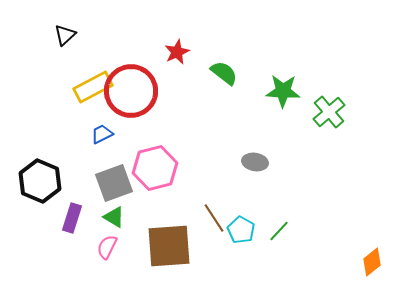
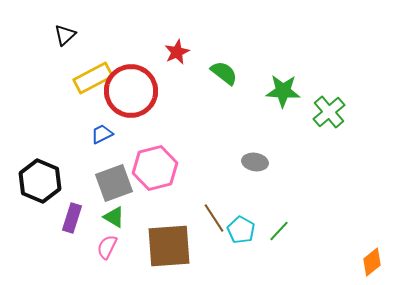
yellow rectangle: moved 9 px up
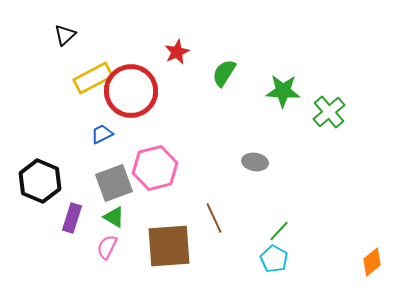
green semicircle: rotated 96 degrees counterclockwise
brown line: rotated 8 degrees clockwise
cyan pentagon: moved 33 px right, 29 px down
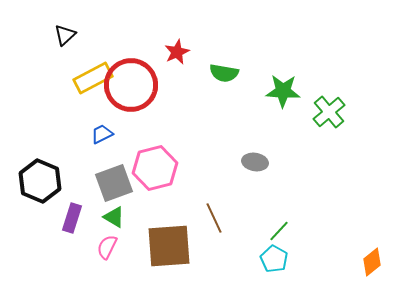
green semicircle: rotated 112 degrees counterclockwise
red circle: moved 6 px up
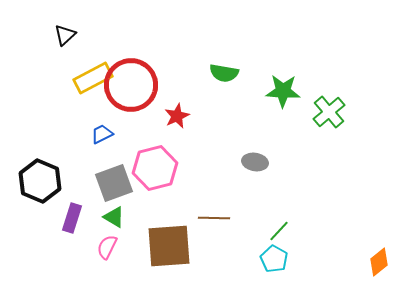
red star: moved 64 px down
brown line: rotated 64 degrees counterclockwise
orange diamond: moved 7 px right
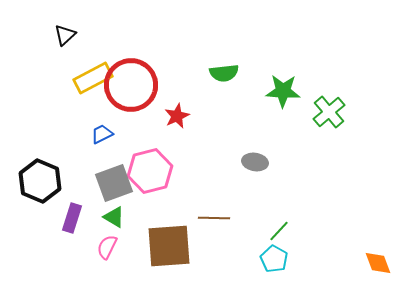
green semicircle: rotated 16 degrees counterclockwise
pink hexagon: moved 5 px left, 3 px down
orange diamond: moved 1 px left, 1 px down; rotated 72 degrees counterclockwise
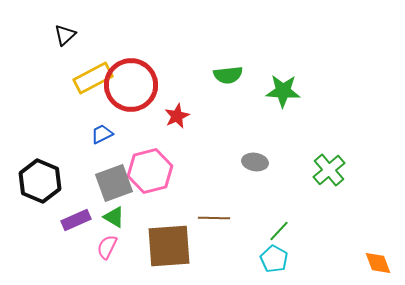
green semicircle: moved 4 px right, 2 px down
green cross: moved 58 px down
purple rectangle: moved 4 px right, 2 px down; rotated 48 degrees clockwise
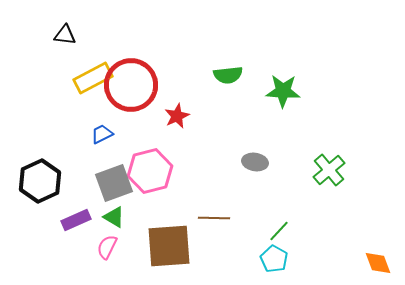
black triangle: rotated 50 degrees clockwise
black hexagon: rotated 12 degrees clockwise
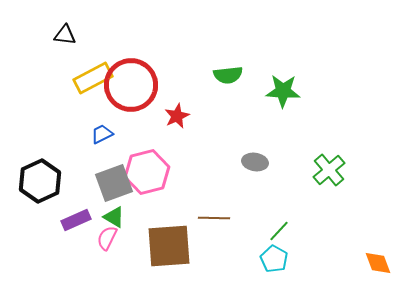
pink hexagon: moved 3 px left, 1 px down
pink semicircle: moved 9 px up
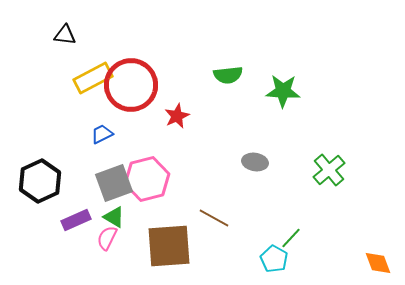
pink hexagon: moved 7 px down
brown line: rotated 28 degrees clockwise
green line: moved 12 px right, 7 px down
